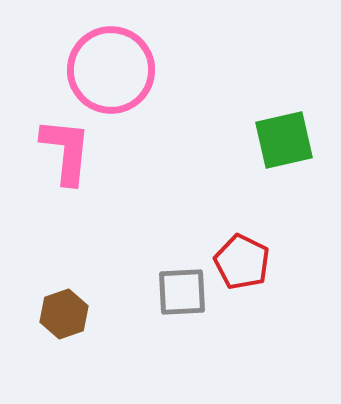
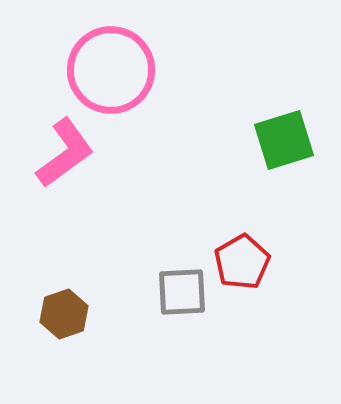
green square: rotated 4 degrees counterclockwise
pink L-shape: moved 1 px left, 2 px down; rotated 48 degrees clockwise
red pentagon: rotated 16 degrees clockwise
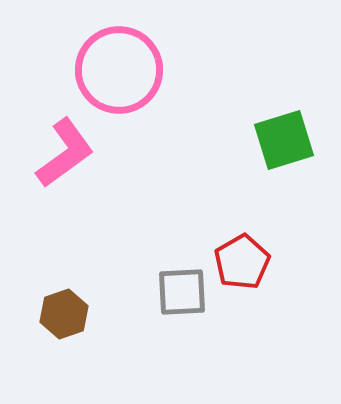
pink circle: moved 8 px right
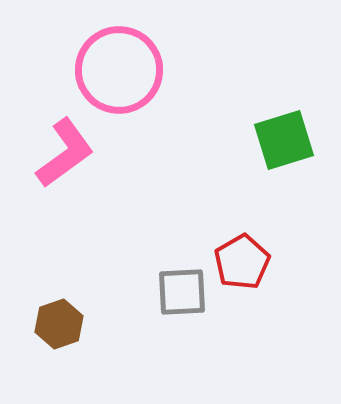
brown hexagon: moved 5 px left, 10 px down
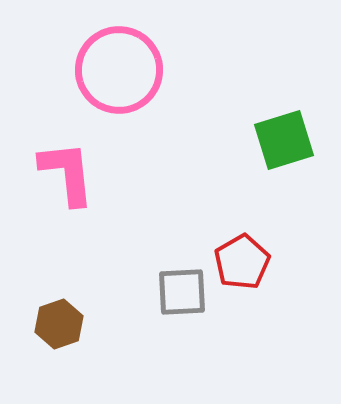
pink L-shape: moved 2 px right, 20 px down; rotated 60 degrees counterclockwise
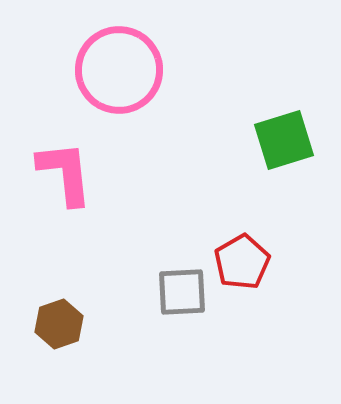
pink L-shape: moved 2 px left
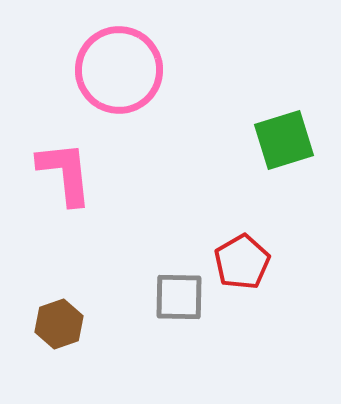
gray square: moved 3 px left, 5 px down; rotated 4 degrees clockwise
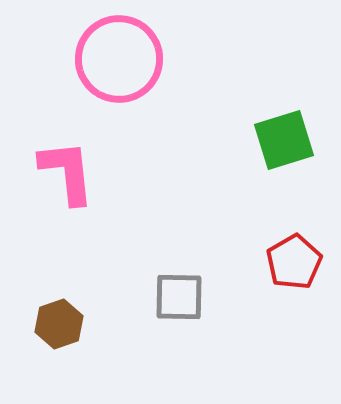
pink circle: moved 11 px up
pink L-shape: moved 2 px right, 1 px up
red pentagon: moved 52 px right
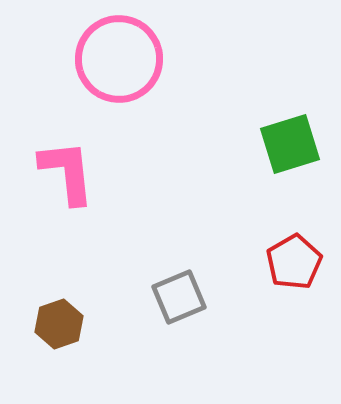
green square: moved 6 px right, 4 px down
gray square: rotated 24 degrees counterclockwise
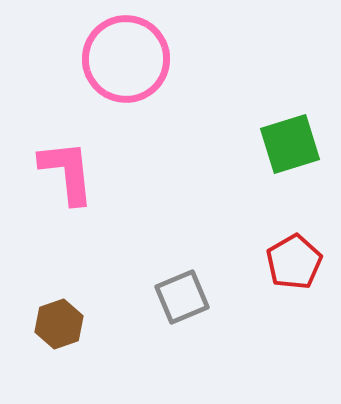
pink circle: moved 7 px right
gray square: moved 3 px right
